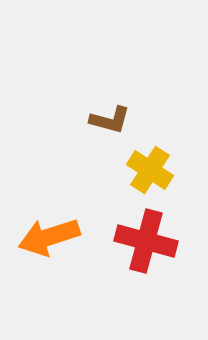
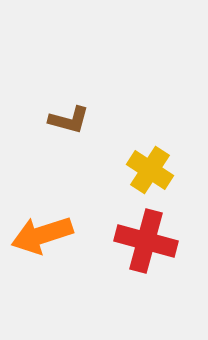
brown L-shape: moved 41 px left
orange arrow: moved 7 px left, 2 px up
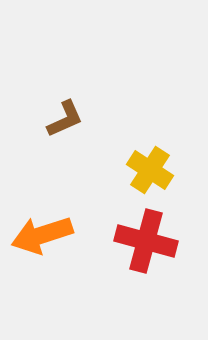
brown L-shape: moved 4 px left, 1 px up; rotated 39 degrees counterclockwise
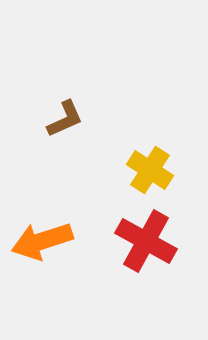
orange arrow: moved 6 px down
red cross: rotated 14 degrees clockwise
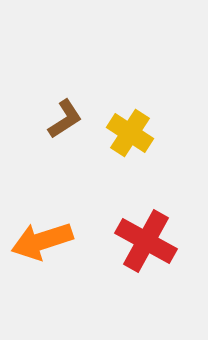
brown L-shape: rotated 9 degrees counterclockwise
yellow cross: moved 20 px left, 37 px up
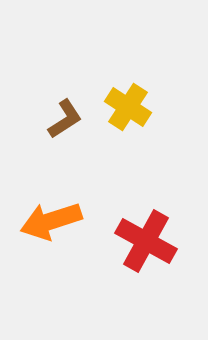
yellow cross: moved 2 px left, 26 px up
orange arrow: moved 9 px right, 20 px up
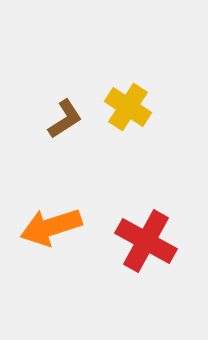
orange arrow: moved 6 px down
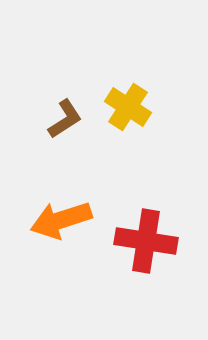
orange arrow: moved 10 px right, 7 px up
red cross: rotated 20 degrees counterclockwise
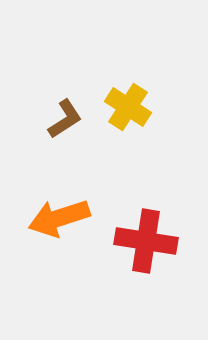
orange arrow: moved 2 px left, 2 px up
